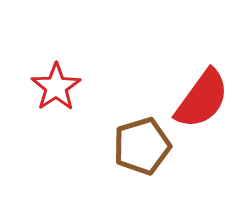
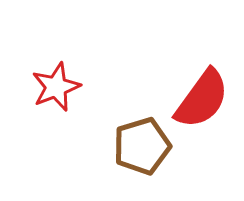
red star: rotated 12 degrees clockwise
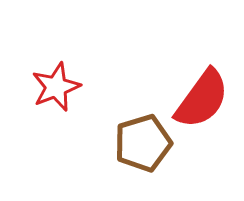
brown pentagon: moved 1 px right, 3 px up
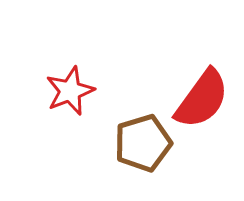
red star: moved 14 px right, 4 px down
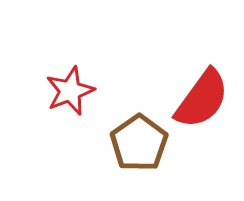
brown pentagon: moved 4 px left; rotated 18 degrees counterclockwise
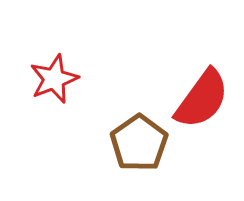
red star: moved 16 px left, 12 px up
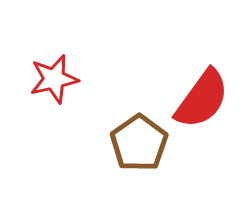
red star: rotated 9 degrees clockwise
